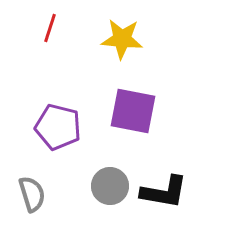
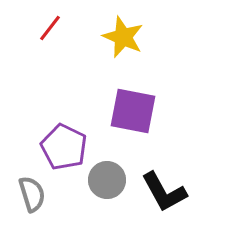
red line: rotated 20 degrees clockwise
yellow star: moved 1 px right, 2 px up; rotated 18 degrees clockwise
purple pentagon: moved 6 px right, 20 px down; rotated 12 degrees clockwise
gray circle: moved 3 px left, 6 px up
black L-shape: rotated 51 degrees clockwise
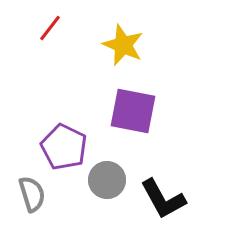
yellow star: moved 8 px down
black L-shape: moved 1 px left, 7 px down
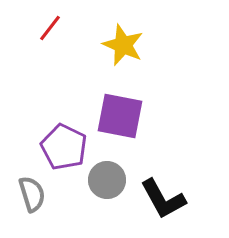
purple square: moved 13 px left, 5 px down
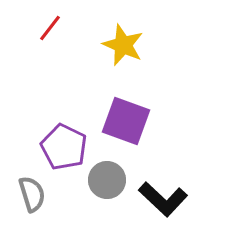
purple square: moved 6 px right, 5 px down; rotated 9 degrees clockwise
black L-shape: rotated 18 degrees counterclockwise
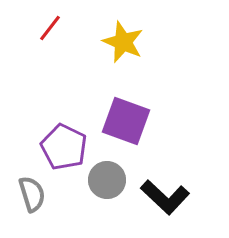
yellow star: moved 3 px up
black L-shape: moved 2 px right, 2 px up
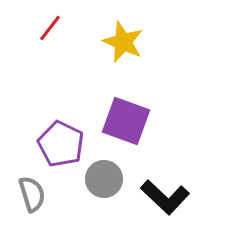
purple pentagon: moved 3 px left, 3 px up
gray circle: moved 3 px left, 1 px up
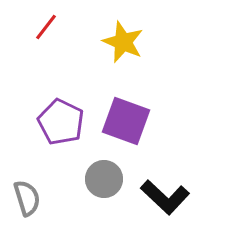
red line: moved 4 px left, 1 px up
purple pentagon: moved 22 px up
gray semicircle: moved 5 px left, 4 px down
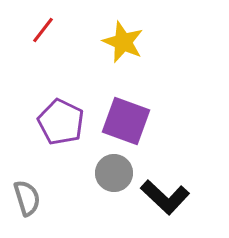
red line: moved 3 px left, 3 px down
gray circle: moved 10 px right, 6 px up
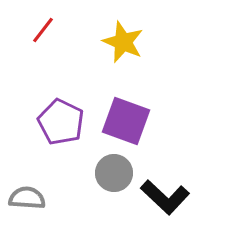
gray semicircle: rotated 69 degrees counterclockwise
